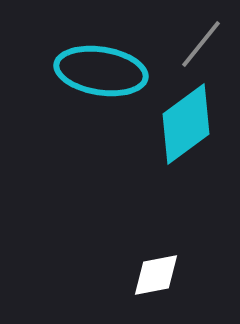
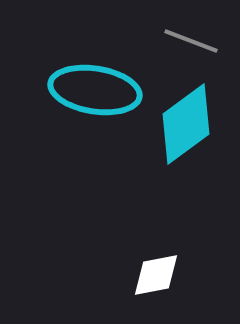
gray line: moved 10 px left, 3 px up; rotated 72 degrees clockwise
cyan ellipse: moved 6 px left, 19 px down
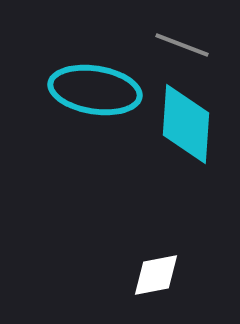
gray line: moved 9 px left, 4 px down
cyan diamond: rotated 50 degrees counterclockwise
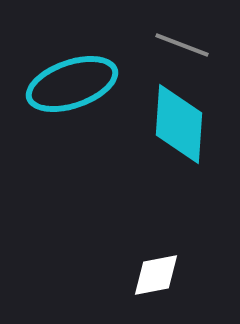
cyan ellipse: moved 23 px left, 6 px up; rotated 28 degrees counterclockwise
cyan diamond: moved 7 px left
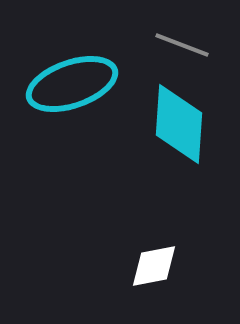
white diamond: moved 2 px left, 9 px up
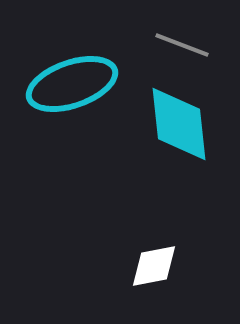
cyan diamond: rotated 10 degrees counterclockwise
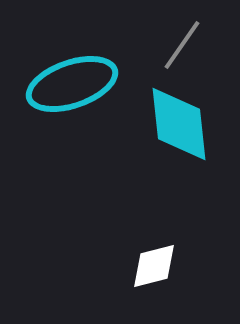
gray line: rotated 76 degrees counterclockwise
white diamond: rotated 4 degrees counterclockwise
